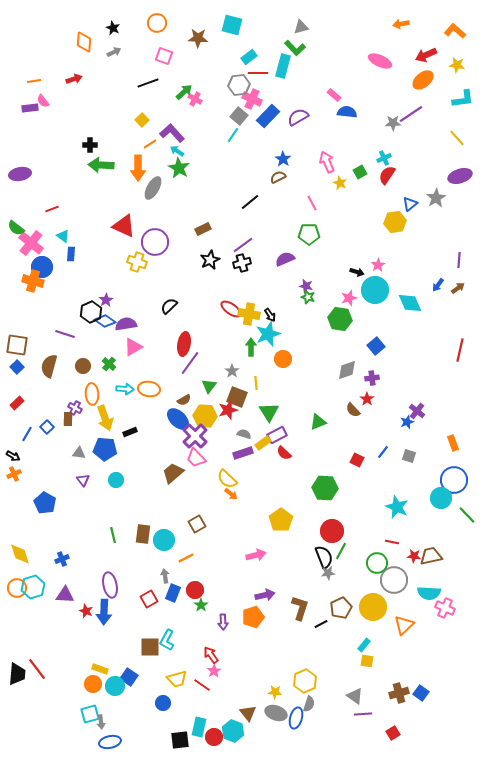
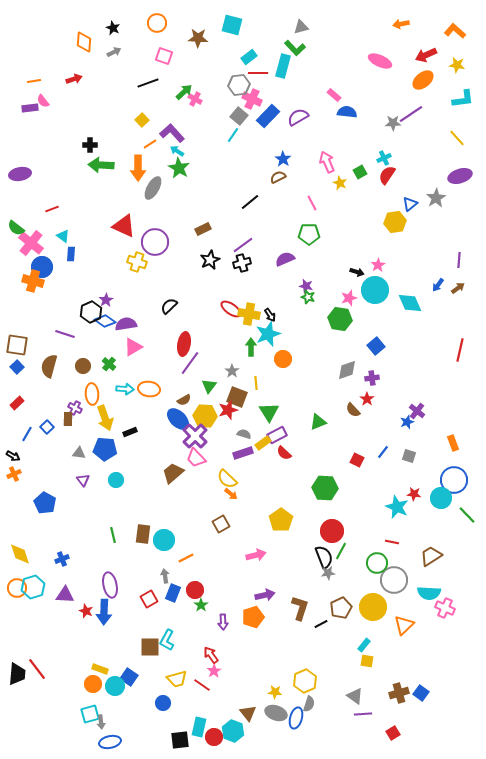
brown square at (197, 524): moved 24 px right
red star at (414, 556): moved 62 px up
brown trapezoid at (431, 556): rotated 20 degrees counterclockwise
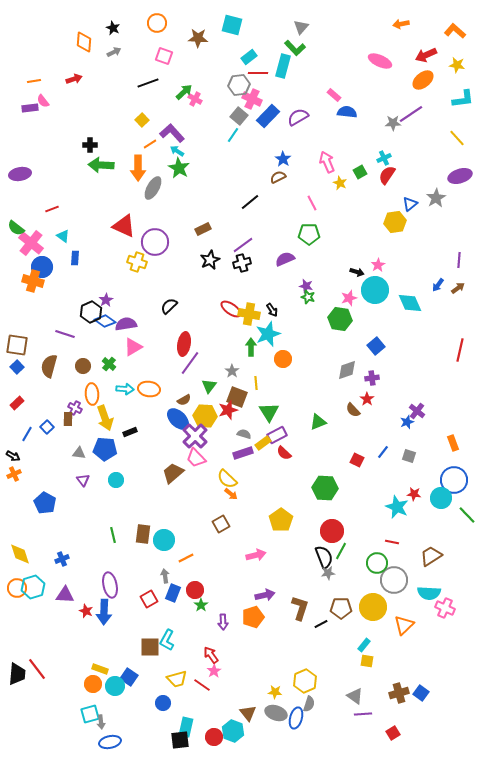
gray triangle at (301, 27): rotated 35 degrees counterclockwise
blue rectangle at (71, 254): moved 4 px right, 4 px down
black arrow at (270, 315): moved 2 px right, 5 px up
brown pentagon at (341, 608): rotated 25 degrees clockwise
cyan rectangle at (199, 727): moved 13 px left
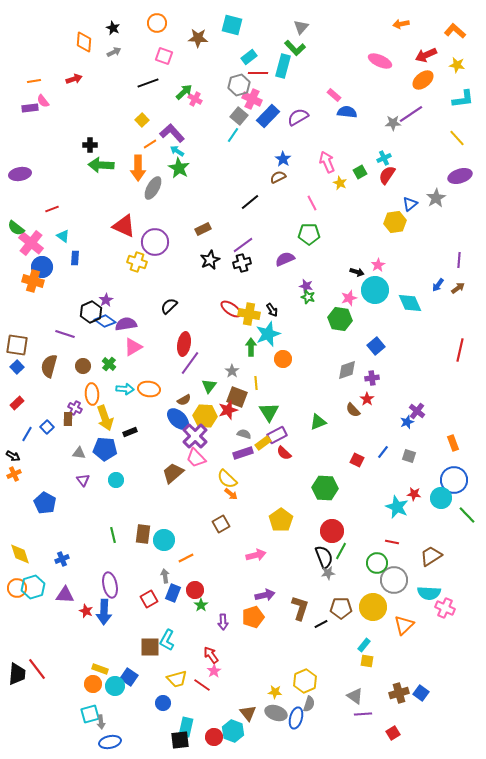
gray hexagon at (239, 85): rotated 10 degrees counterclockwise
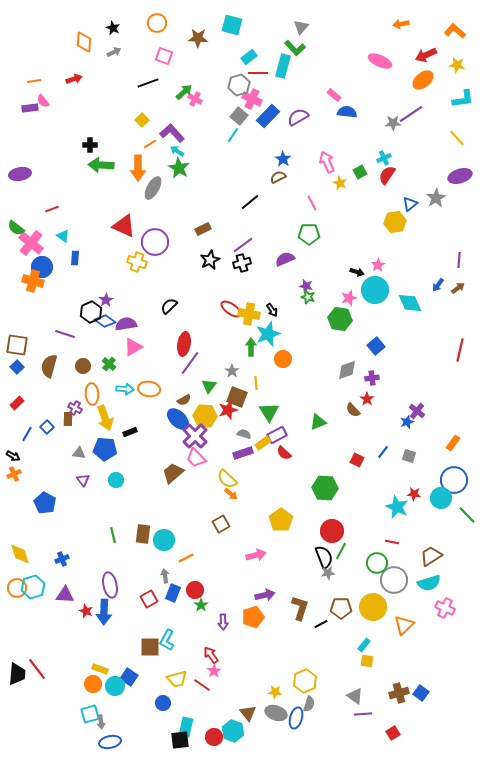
orange rectangle at (453, 443): rotated 56 degrees clockwise
cyan semicircle at (429, 593): moved 10 px up; rotated 20 degrees counterclockwise
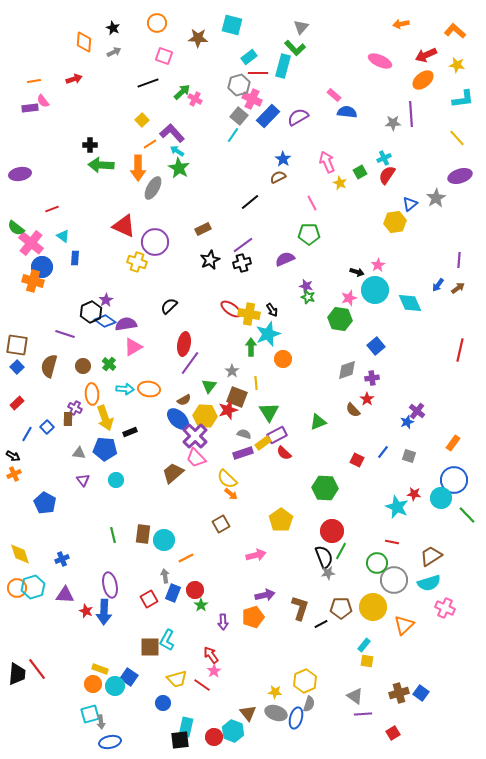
green arrow at (184, 92): moved 2 px left
purple line at (411, 114): rotated 60 degrees counterclockwise
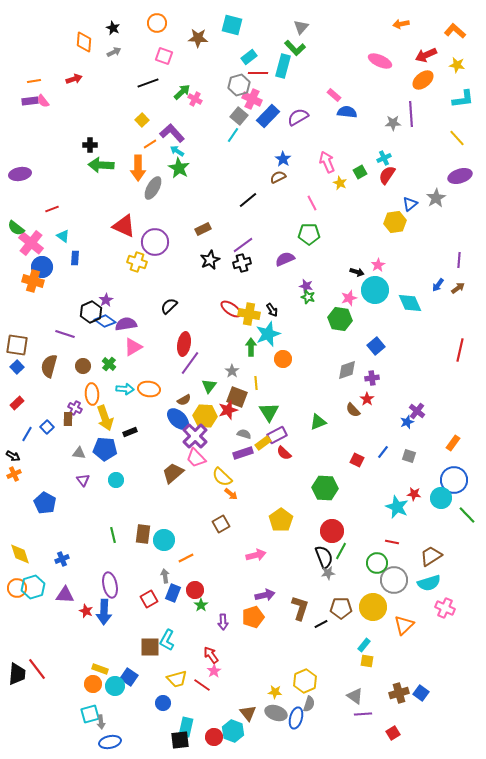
purple rectangle at (30, 108): moved 7 px up
black line at (250, 202): moved 2 px left, 2 px up
yellow semicircle at (227, 479): moved 5 px left, 2 px up
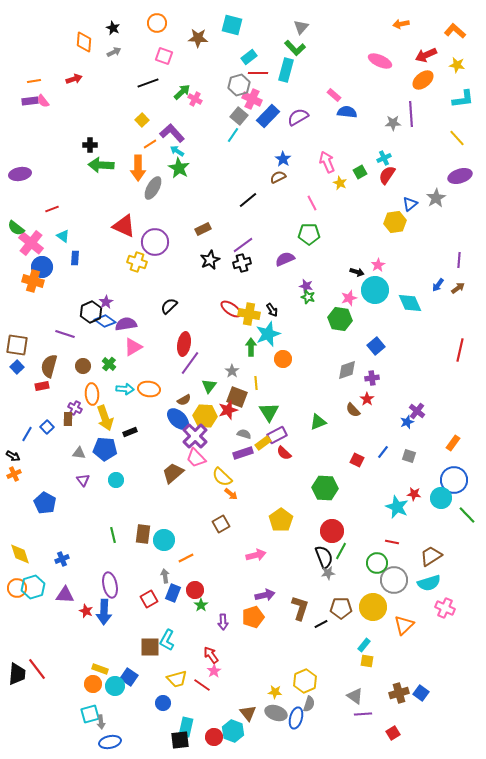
cyan rectangle at (283, 66): moved 3 px right, 4 px down
purple star at (106, 300): moved 2 px down
red rectangle at (17, 403): moved 25 px right, 17 px up; rotated 32 degrees clockwise
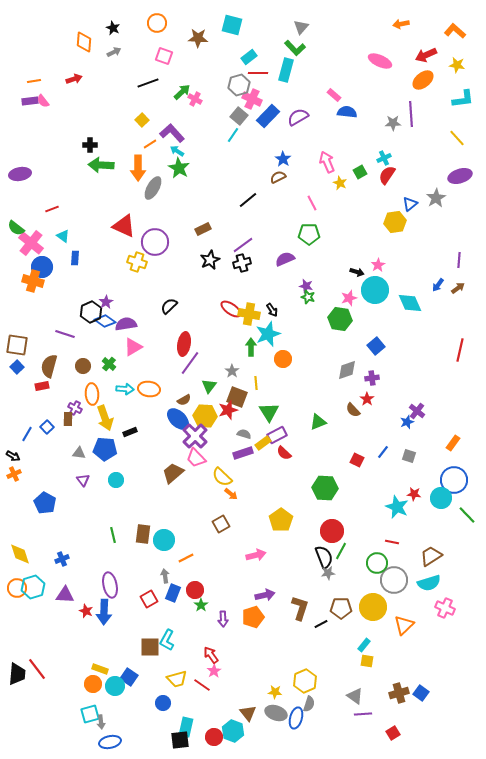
purple arrow at (223, 622): moved 3 px up
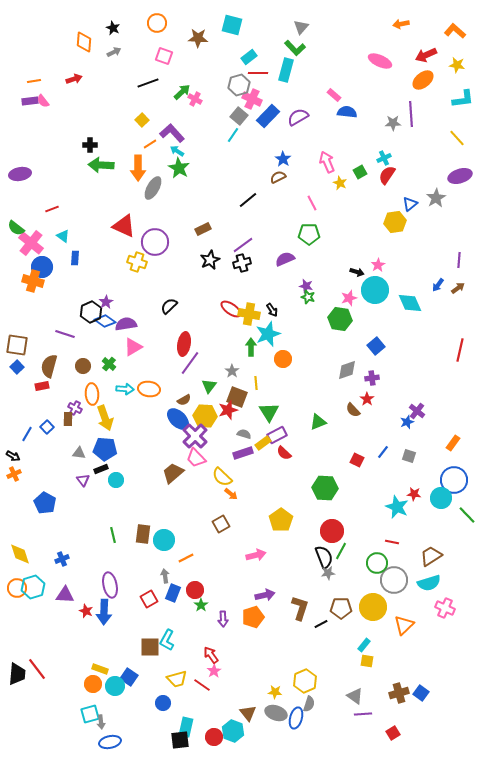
black rectangle at (130, 432): moved 29 px left, 37 px down
